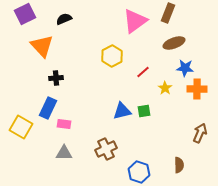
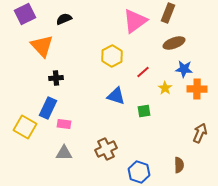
blue star: moved 1 px left, 1 px down
blue triangle: moved 6 px left, 15 px up; rotated 30 degrees clockwise
yellow square: moved 4 px right
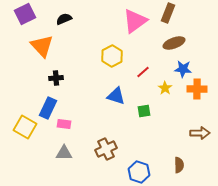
blue star: moved 1 px left
brown arrow: rotated 66 degrees clockwise
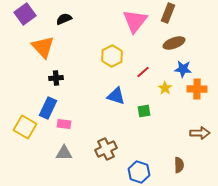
purple square: rotated 10 degrees counterclockwise
pink triangle: rotated 16 degrees counterclockwise
orange triangle: moved 1 px right, 1 px down
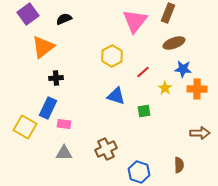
purple square: moved 3 px right
orange triangle: rotated 35 degrees clockwise
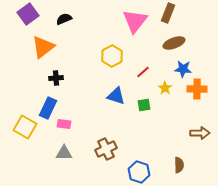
green square: moved 6 px up
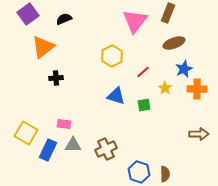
blue star: moved 1 px right; rotated 30 degrees counterclockwise
blue rectangle: moved 42 px down
yellow square: moved 1 px right, 6 px down
brown arrow: moved 1 px left, 1 px down
gray triangle: moved 9 px right, 8 px up
brown semicircle: moved 14 px left, 9 px down
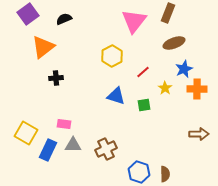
pink triangle: moved 1 px left
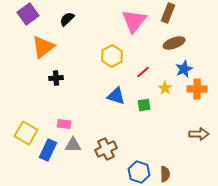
black semicircle: moved 3 px right; rotated 21 degrees counterclockwise
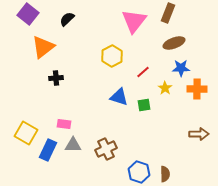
purple square: rotated 15 degrees counterclockwise
blue star: moved 3 px left, 1 px up; rotated 24 degrees clockwise
blue triangle: moved 3 px right, 1 px down
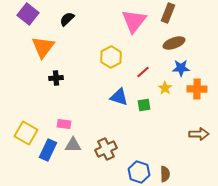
orange triangle: rotated 15 degrees counterclockwise
yellow hexagon: moved 1 px left, 1 px down
